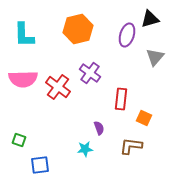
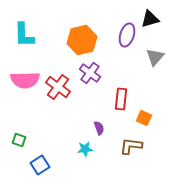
orange hexagon: moved 4 px right, 11 px down
pink semicircle: moved 2 px right, 1 px down
blue square: rotated 24 degrees counterclockwise
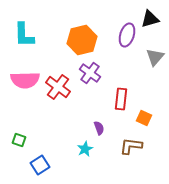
cyan star: rotated 21 degrees counterclockwise
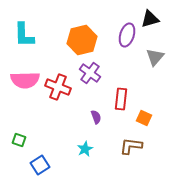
red cross: rotated 15 degrees counterclockwise
purple semicircle: moved 3 px left, 11 px up
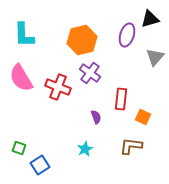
pink semicircle: moved 4 px left, 2 px up; rotated 60 degrees clockwise
orange square: moved 1 px left, 1 px up
green square: moved 8 px down
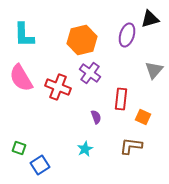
gray triangle: moved 1 px left, 13 px down
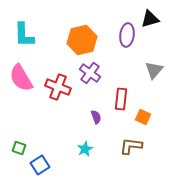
purple ellipse: rotated 10 degrees counterclockwise
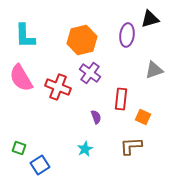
cyan L-shape: moved 1 px right, 1 px down
gray triangle: rotated 30 degrees clockwise
brown L-shape: rotated 10 degrees counterclockwise
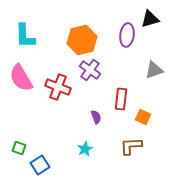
purple cross: moved 3 px up
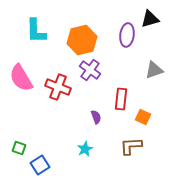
cyan L-shape: moved 11 px right, 5 px up
